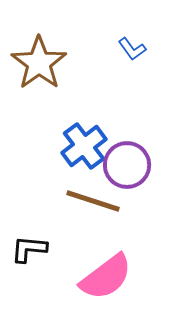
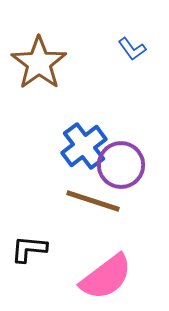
purple circle: moved 6 px left
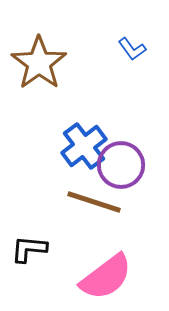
brown line: moved 1 px right, 1 px down
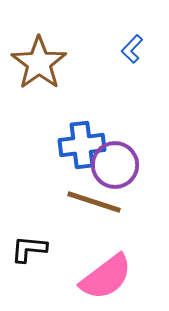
blue L-shape: rotated 80 degrees clockwise
blue cross: moved 2 px left, 1 px up; rotated 30 degrees clockwise
purple circle: moved 6 px left
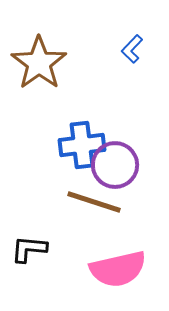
pink semicircle: moved 12 px right, 8 px up; rotated 24 degrees clockwise
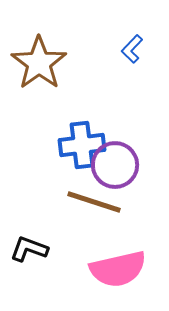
black L-shape: rotated 15 degrees clockwise
